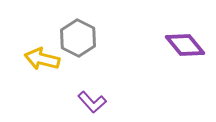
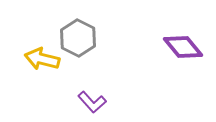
purple diamond: moved 2 px left, 2 px down
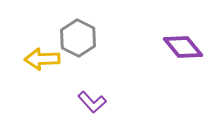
yellow arrow: rotated 16 degrees counterclockwise
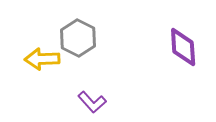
purple diamond: rotated 36 degrees clockwise
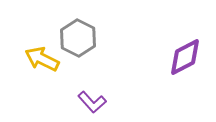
purple diamond: moved 2 px right, 10 px down; rotated 66 degrees clockwise
yellow arrow: rotated 28 degrees clockwise
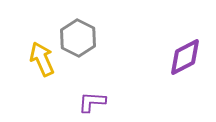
yellow arrow: rotated 40 degrees clockwise
purple L-shape: rotated 136 degrees clockwise
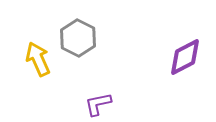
yellow arrow: moved 4 px left
purple L-shape: moved 6 px right, 2 px down; rotated 16 degrees counterclockwise
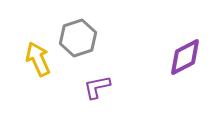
gray hexagon: rotated 15 degrees clockwise
purple L-shape: moved 1 px left, 17 px up
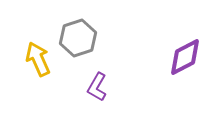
purple L-shape: rotated 48 degrees counterclockwise
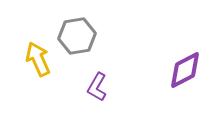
gray hexagon: moved 1 px left, 2 px up; rotated 9 degrees clockwise
purple diamond: moved 13 px down
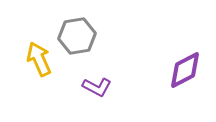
yellow arrow: moved 1 px right
purple L-shape: rotated 92 degrees counterclockwise
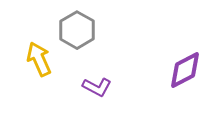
gray hexagon: moved 6 px up; rotated 21 degrees counterclockwise
